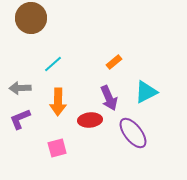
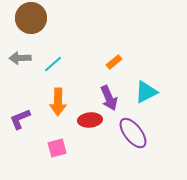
gray arrow: moved 30 px up
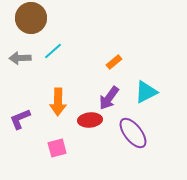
cyan line: moved 13 px up
purple arrow: rotated 60 degrees clockwise
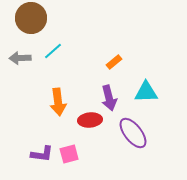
cyan triangle: rotated 25 degrees clockwise
purple arrow: rotated 50 degrees counterclockwise
orange arrow: rotated 8 degrees counterclockwise
purple L-shape: moved 22 px right, 35 px down; rotated 150 degrees counterclockwise
pink square: moved 12 px right, 6 px down
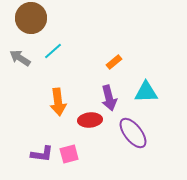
gray arrow: rotated 35 degrees clockwise
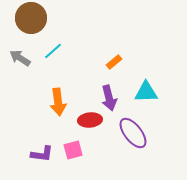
pink square: moved 4 px right, 4 px up
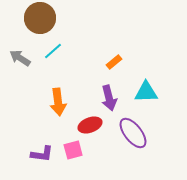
brown circle: moved 9 px right
red ellipse: moved 5 px down; rotated 15 degrees counterclockwise
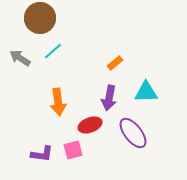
orange rectangle: moved 1 px right, 1 px down
purple arrow: rotated 25 degrees clockwise
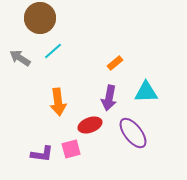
pink square: moved 2 px left, 1 px up
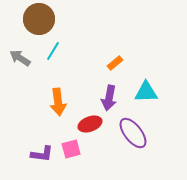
brown circle: moved 1 px left, 1 px down
cyan line: rotated 18 degrees counterclockwise
red ellipse: moved 1 px up
